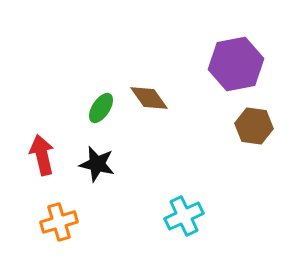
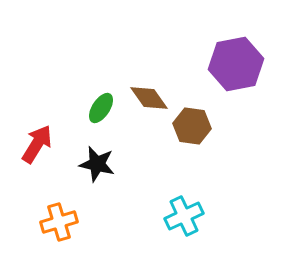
brown hexagon: moved 62 px left
red arrow: moved 5 px left, 11 px up; rotated 45 degrees clockwise
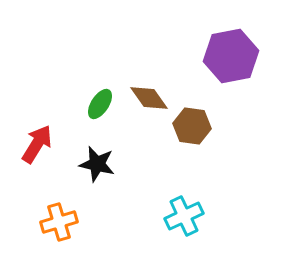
purple hexagon: moved 5 px left, 8 px up
green ellipse: moved 1 px left, 4 px up
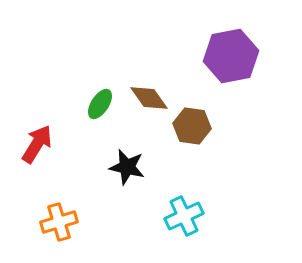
black star: moved 30 px right, 3 px down
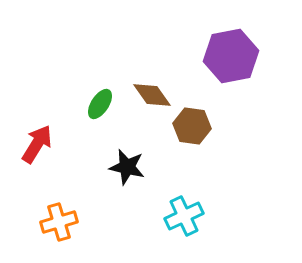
brown diamond: moved 3 px right, 3 px up
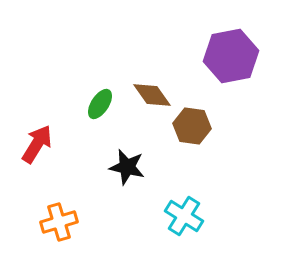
cyan cross: rotated 33 degrees counterclockwise
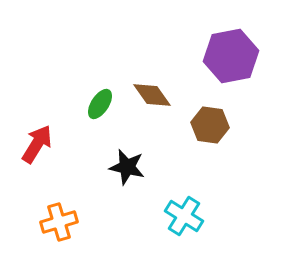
brown hexagon: moved 18 px right, 1 px up
